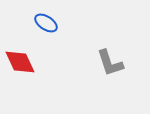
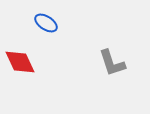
gray L-shape: moved 2 px right
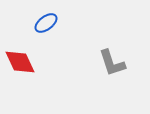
blue ellipse: rotated 70 degrees counterclockwise
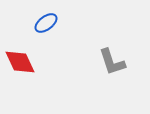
gray L-shape: moved 1 px up
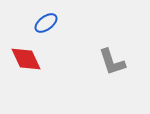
red diamond: moved 6 px right, 3 px up
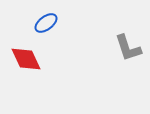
gray L-shape: moved 16 px right, 14 px up
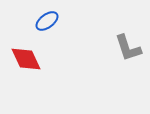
blue ellipse: moved 1 px right, 2 px up
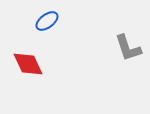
red diamond: moved 2 px right, 5 px down
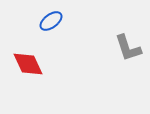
blue ellipse: moved 4 px right
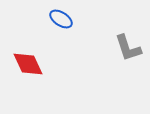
blue ellipse: moved 10 px right, 2 px up; rotated 70 degrees clockwise
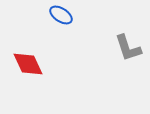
blue ellipse: moved 4 px up
